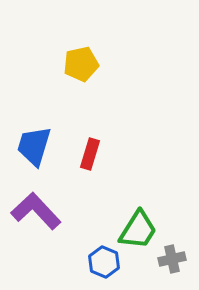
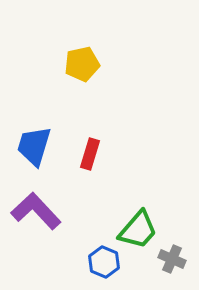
yellow pentagon: moved 1 px right
green trapezoid: rotated 9 degrees clockwise
gray cross: rotated 36 degrees clockwise
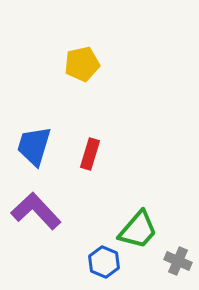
gray cross: moved 6 px right, 2 px down
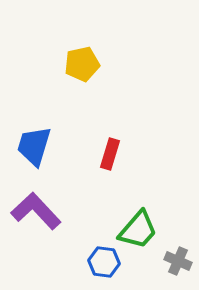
red rectangle: moved 20 px right
blue hexagon: rotated 16 degrees counterclockwise
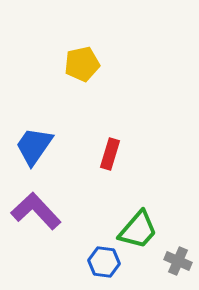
blue trapezoid: rotated 18 degrees clockwise
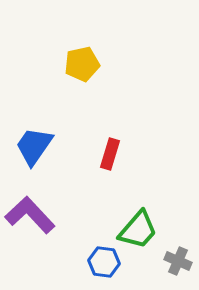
purple L-shape: moved 6 px left, 4 px down
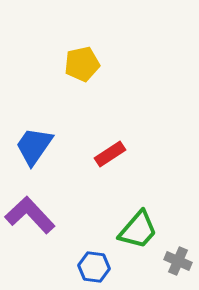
red rectangle: rotated 40 degrees clockwise
blue hexagon: moved 10 px left, 5 px down
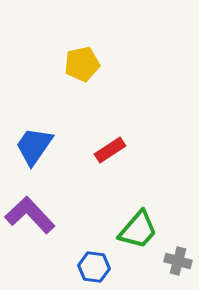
red rectangle: moved 4 px up
gray cross: rotated 8 degrees counterclockwise
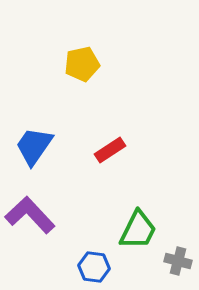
green trapezoid: rotated 15 degrees counterclockwise
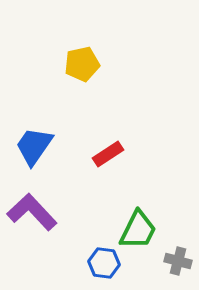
red rectangle: moved 2 px left, 4 px down
purple L-shape: moved 2 px right, 3 px up
blue hexagon: moved 10 px right, 4 px up
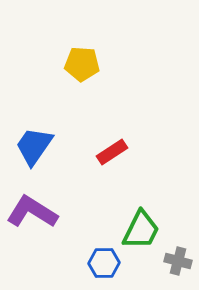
yellow pentagon: rotated 16 degrees clockwise
red rectangle: moved 4 px right, 2 px up
purple L-shape: rotated 15 degrees counterclockwise
green trapezoid: moved 3 px right
blue hexagon: rotated 8 degrees counterclockwise
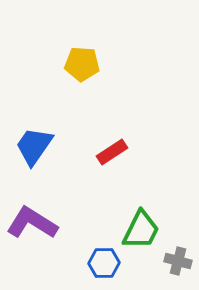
purple L-shape: moved 11 px down
